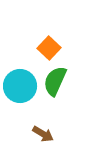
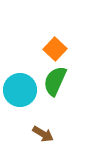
orange square: moved 6 px right, 1 px down
cyan circle: moved 4 px down
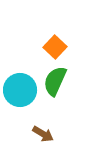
orange square: moved 2 px up
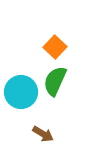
cyan circle: moved 1 px right, 2 px down
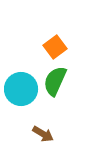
orange square: rotated 10 degrees clockwise
cyan circle: moved 3 px up
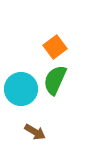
green semicircle: moved 1 px up
brown arrow: moved 8 px left, 2 px up
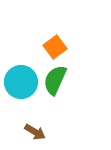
cyan circle: moved 7 px up
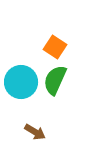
orange square: rotated 20 degrees counterclockwise
